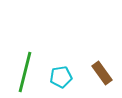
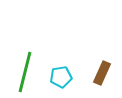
brown rectangle: rotated 60 degrees clockwise
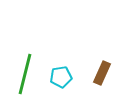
green line: moved 2 px down
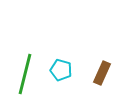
cyan pentagon: moved 7 px up; rotated 25 degrees clockwise
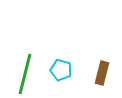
brown rectangle: rotated 10 degrees counterclockwise
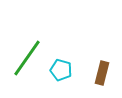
green line: moved 2 px right, 16 px up; rotated 21 degrees clockwise
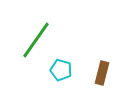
green line: moved 9 px right, 18 px up
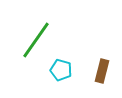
brown rectangle: moved 2 px up
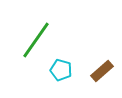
brown rectangle: rotated 35 degrees clockwise
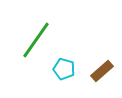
cyan pentagon: moved 3 px right, 1 px up
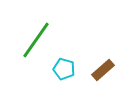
brown rectangle: moved 1 px right, 1 px up
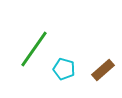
green line: moved 2 px left, 9 px down
